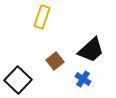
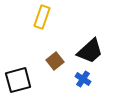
black trapezoid: moved 1 px left, 1 px down
black square: rotated 32 degrees clockwise
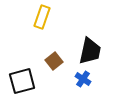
black trapezoid: rotated 36 degrees counterclockwise
brown square: moved 1 px left
black square: moved 4 px right, 1 px down
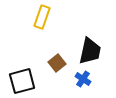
brown square: moved 3 px right, 2 px down
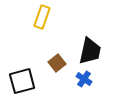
blue cross: moved 1 px right
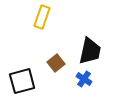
brown square: moved 1 px left
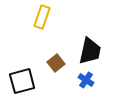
blue cross: moved 2 px right, 1 px down
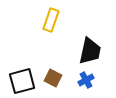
yellow rectangle: moved 9 px right, 3 px down
brown square: moved 3 px left, 15 px down; rotated 24 degrees counterclockwise
blue cross: rotated 28 degrees clockwise
